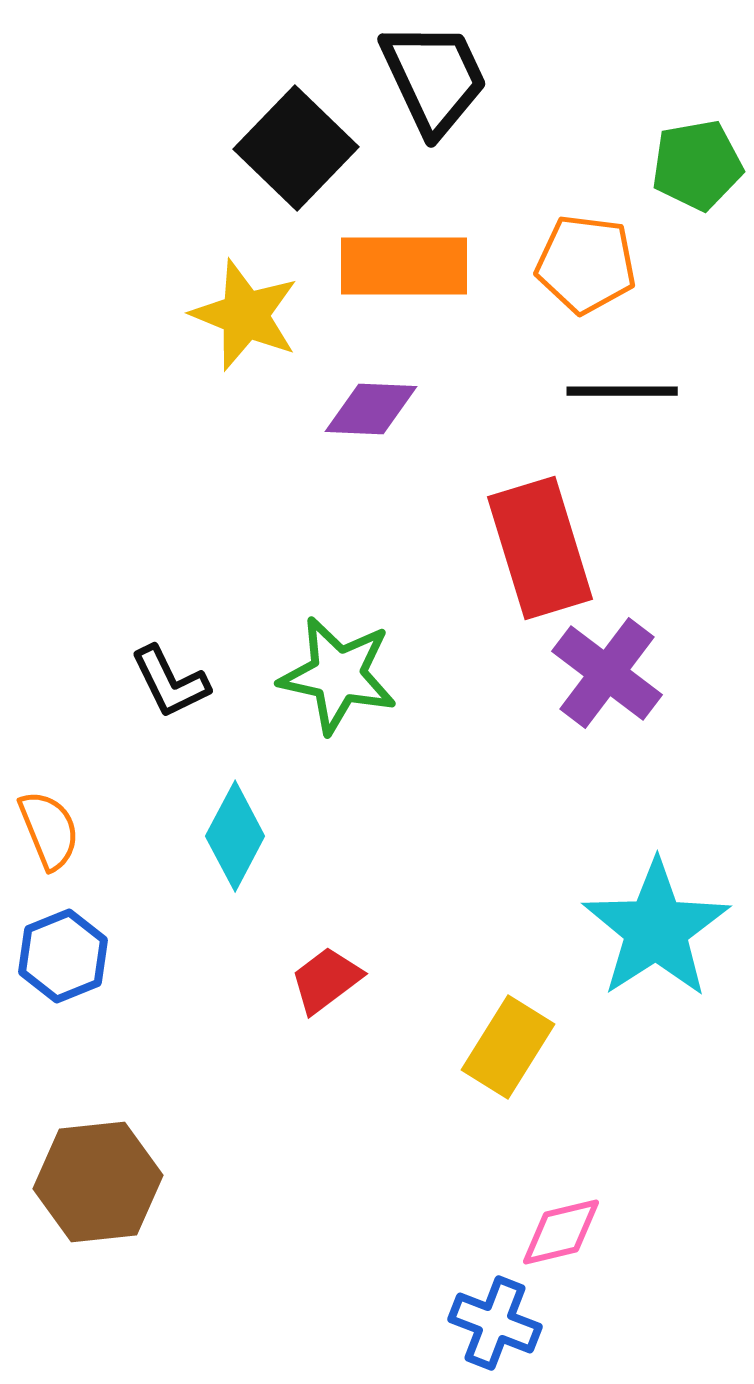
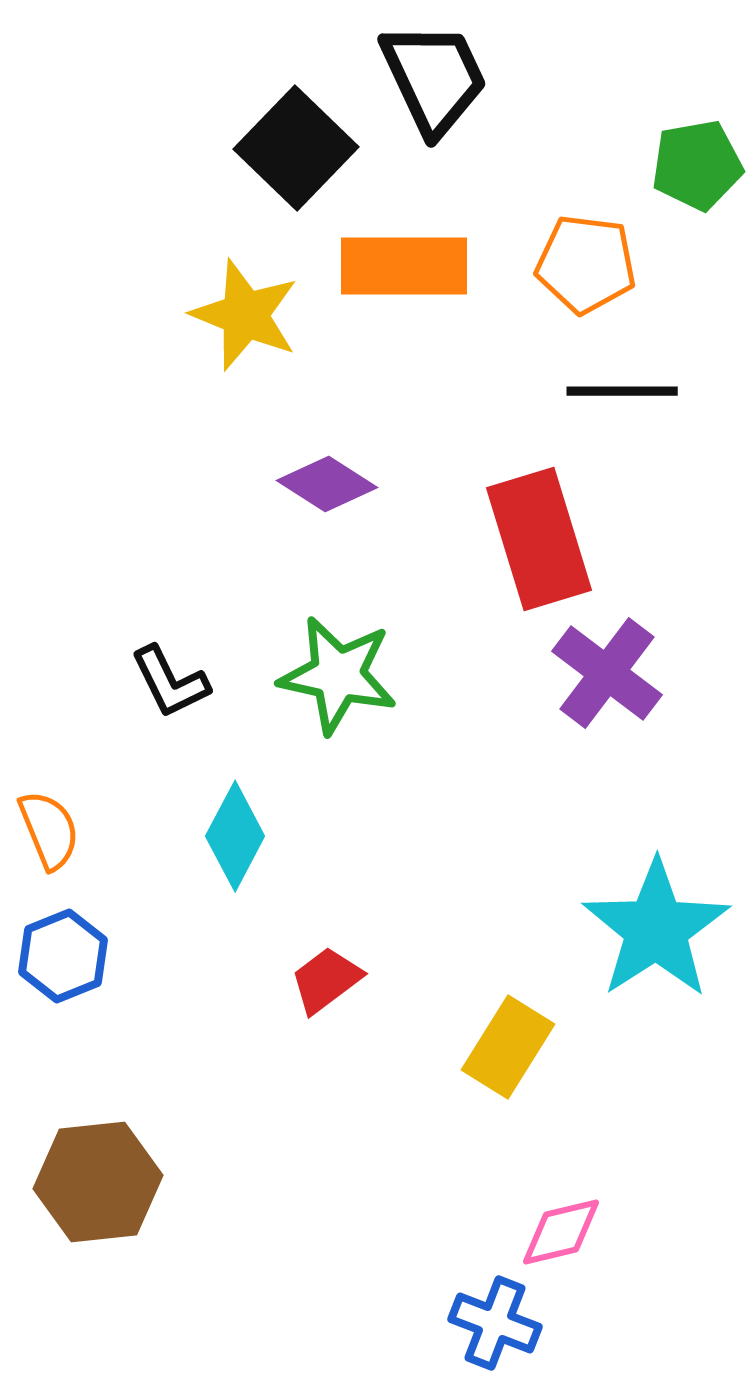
purple diamond: moved 44 px left, 75 px down; rotated 30 degrees clockwise
red rectangle: moved 1 px left, 9 px up
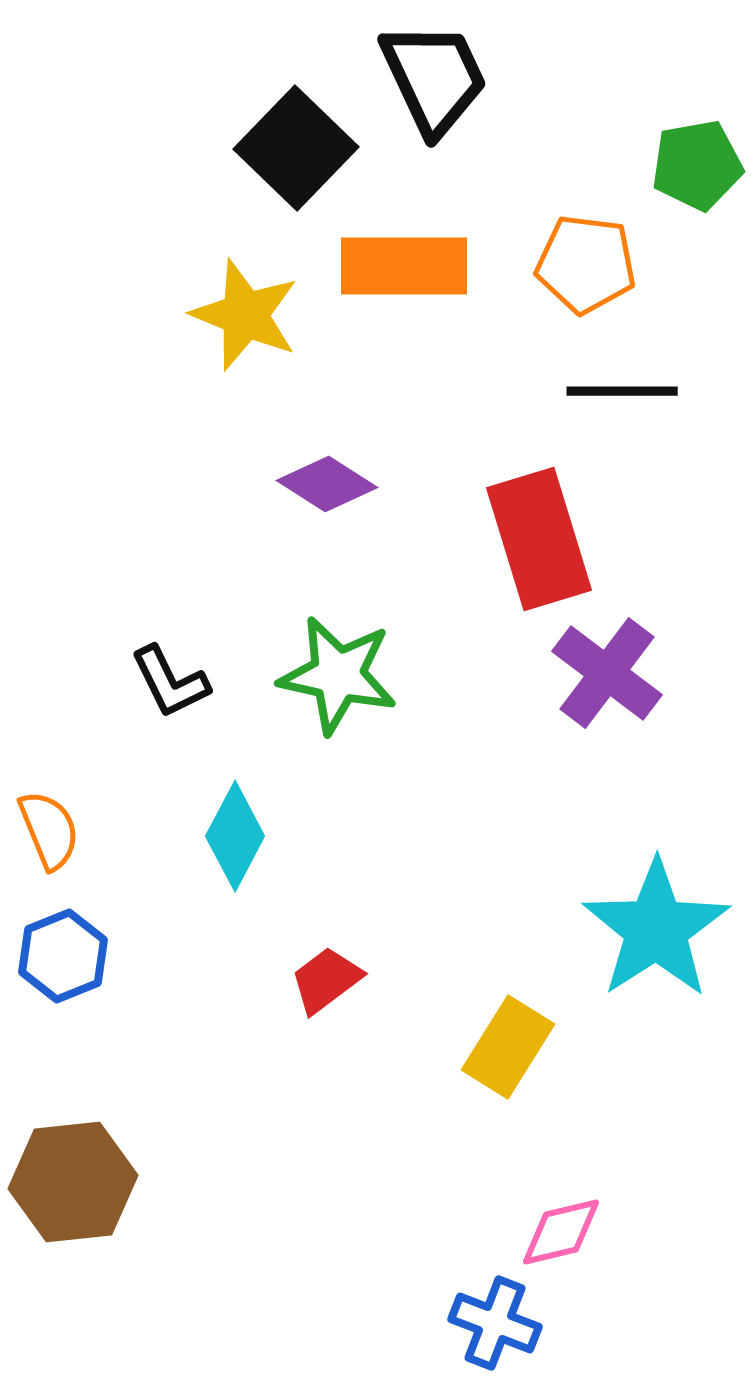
brown hexagon: moved 25 px left
